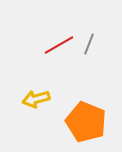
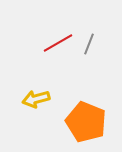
red line: moved 1 px left, 2 px up
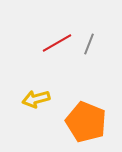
red line: moved 1 px left
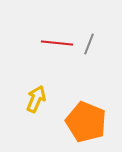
red line: rotated 36 degrees clockwise
yellow arrow: rotated 128 degrees clockwise
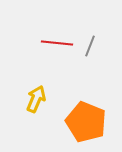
gray line: moved 1 px right, 2 px down
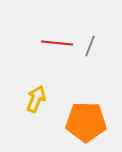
orange pentagon: rotated 21 degrees counterclockwise
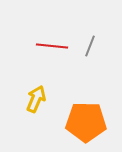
red line: moved 5 px left, 3 px down
